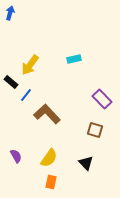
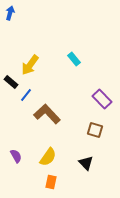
cyan rectangle: rotated 64 degrees clockwise
yellow semicircle: moved 1 px left, 1 px up
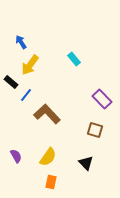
blue arrow: moved 11 px right, 29 px down; rotated 48 degrees counterclockwise
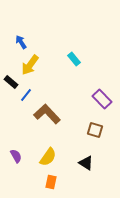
black triangle: rotated 14 degrees counterclockwise
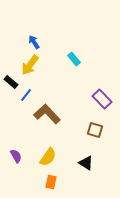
blue arrow: moved 13 px right
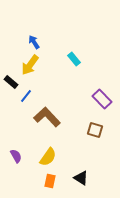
blue line: moved 1 px down
brown L-shape: moved 3 px down
black triangle: moved 5 px left, 15 px down
orange rectangle: moved 1 px left, 1 px up
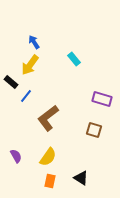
purple rectangle: rotated 30 degrees counterclockwise
brown L-shape: moved 1 px right, 1 px down; rotated 84 degrees counterclockwise
brown square: moved 1 px left
